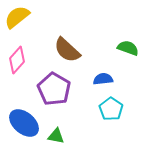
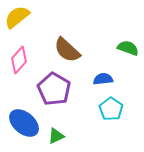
pink diamond: moved 2 px right
green triangle: rotated 36 degrees counterclockwise
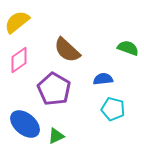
yellow semicircle: moved 5 px down
pink diamond: rotated 12 degrees clockwise
cyan pentagon: moved 2 px right; rotated 20 degrees counterclockwise
blue ellipse: moved 1 px right, 1 px down
